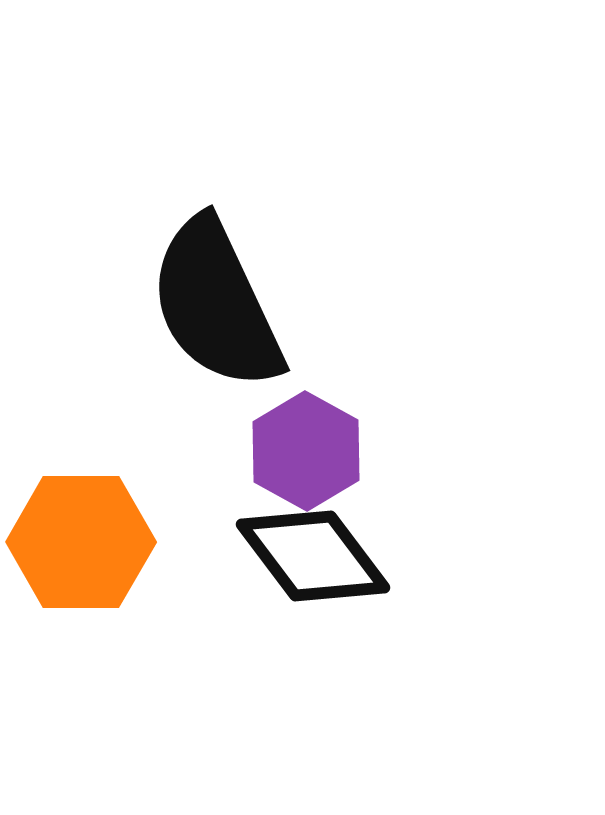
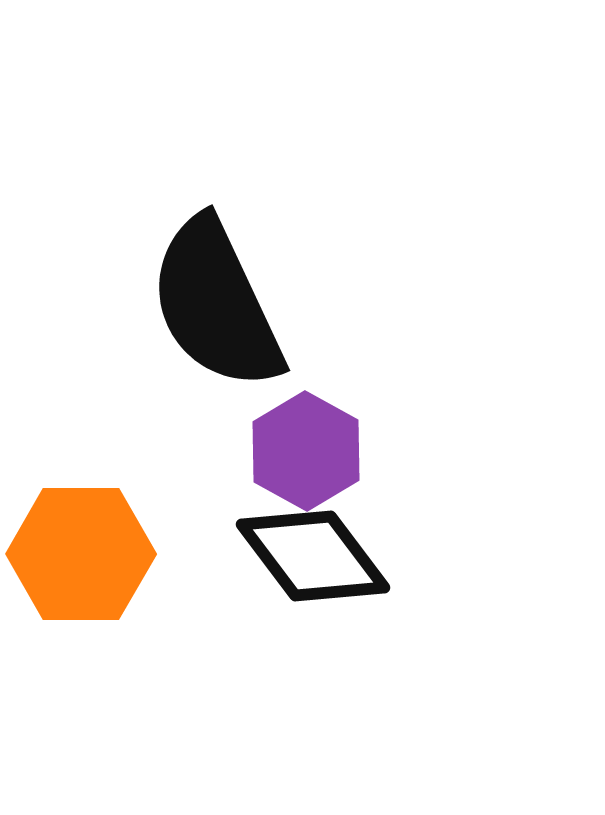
orange hexagon: moved 12 px down
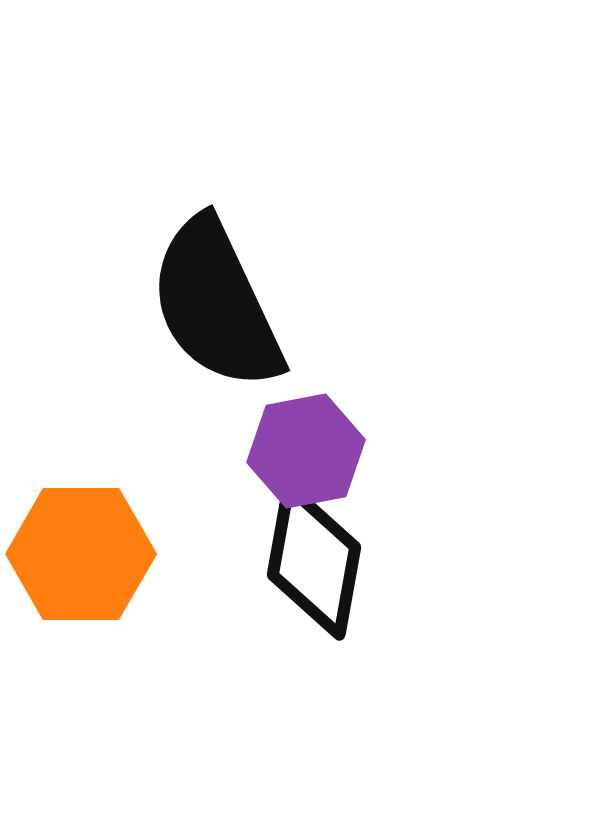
purple hexagon: rotated 20 degrees clockwise
black diamond: moved 1 px right, 5 px down; rotated 47 degrees clockwise
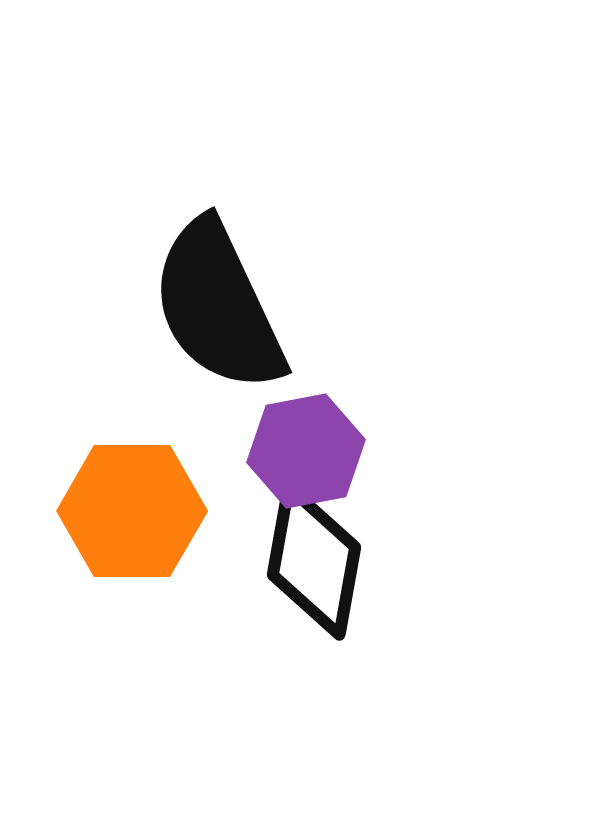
black semicircle: moved 2 px right, 2 px down
orange hexagon: moved 51 px right, 43 px up
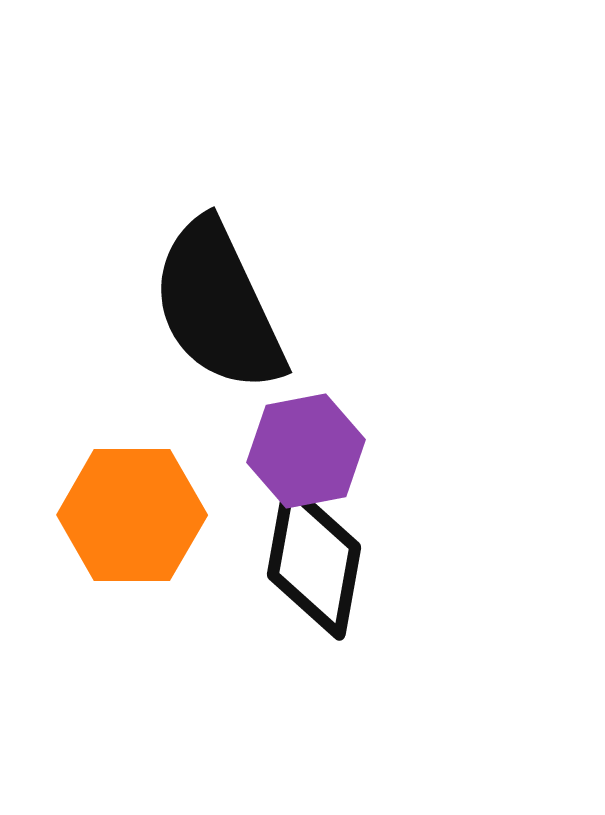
orange hexagon: moved 4 px down
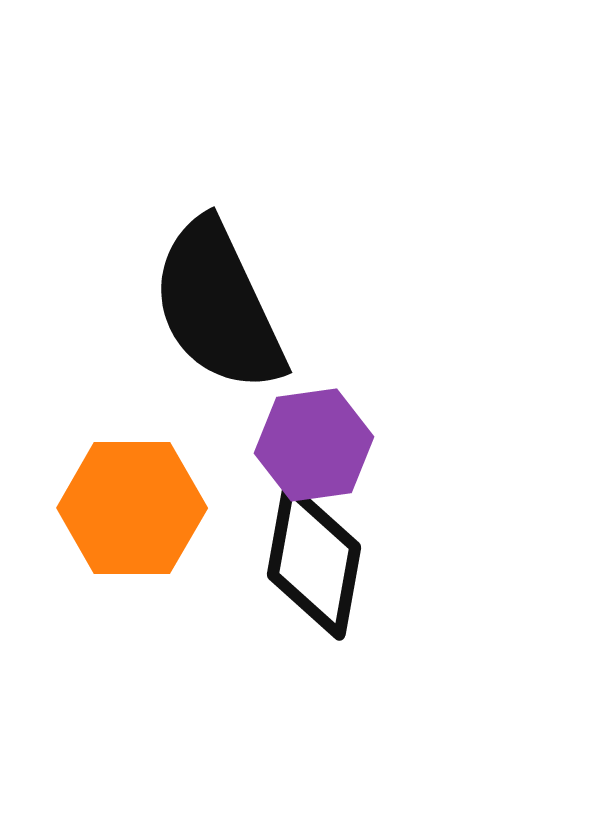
purple hexagon: moved 8 px right, 6 px up; rotated 3 degrees clockwise
orange hexagon: moved 7 px up
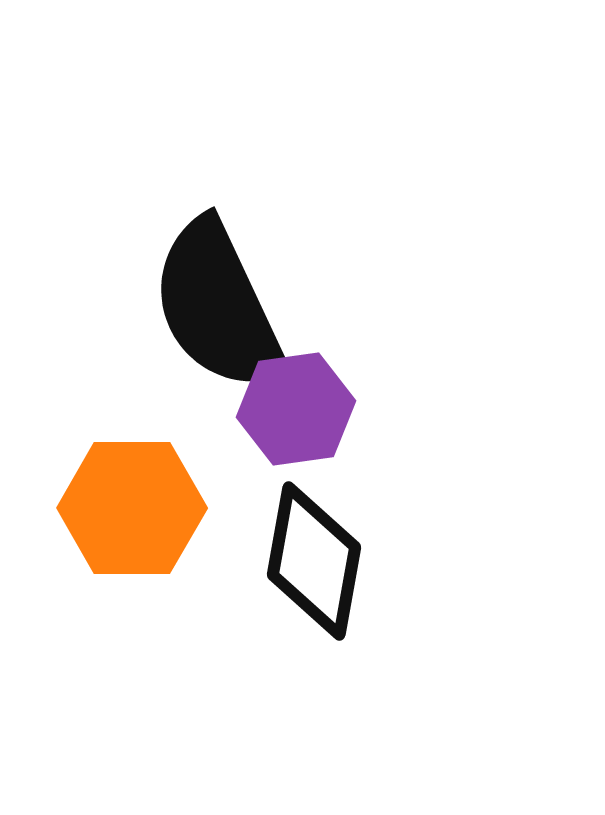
purple hexagon: moved 18 px left, 36 px up
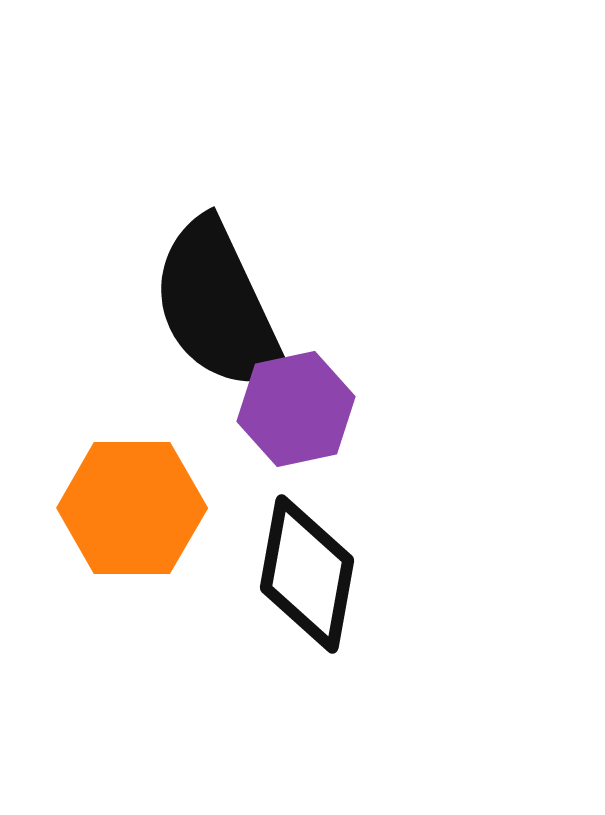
purple hexagon: rotated 4 degrees counterclockwise
black diamond: moved 7 px left, 13 px down
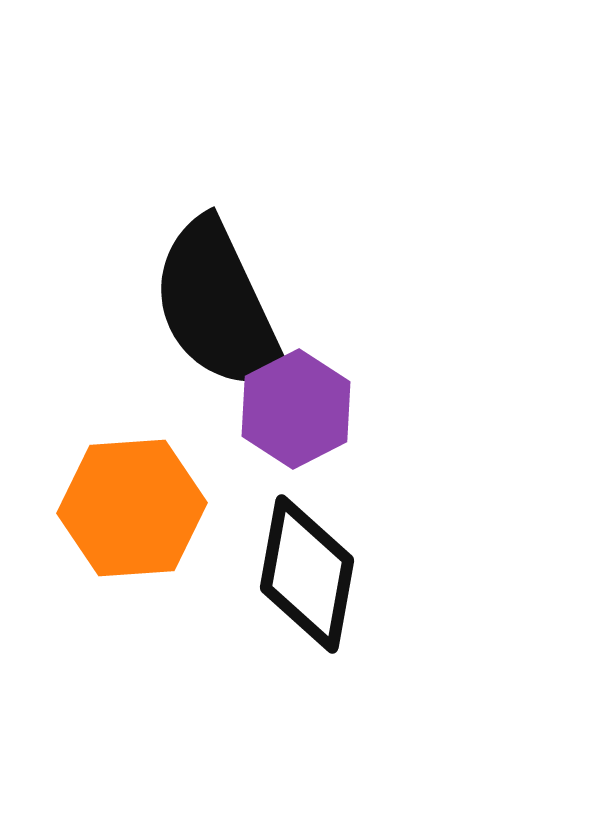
purple hexagon: rotated 15 degrees counterclockwise
orange hexagon: rotated 4 degrees counterclockwise
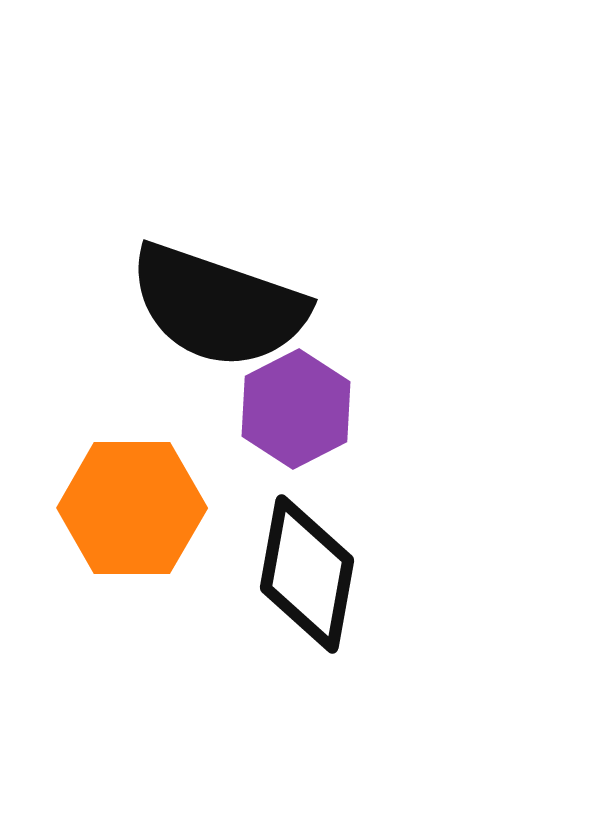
black semicircle: rotated 46 degrees counterclockwise
orange hexagon: rotated 4 degrees clockwise
